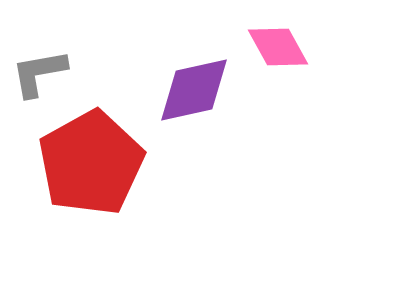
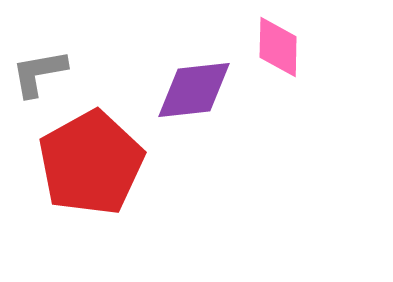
pink diamond: rotated 30 degrees clockwise
purple diamond: rotated 6 degrees clockwise
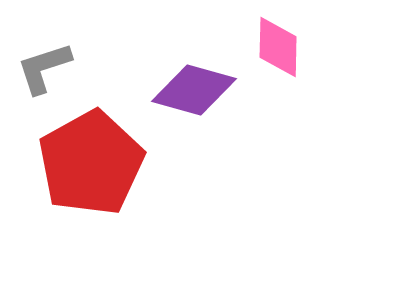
gray L-shape: moved 5 px right, 5 px up; rotated 8 degrees counterclockwise
purple diamond: rotated 22 degrees clockwise
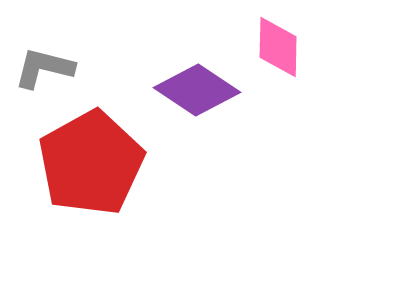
gray L-shape: rotated 32 degrees clockwise
purple diamond: moved 3 px right; rotated 18 degrees clockwise
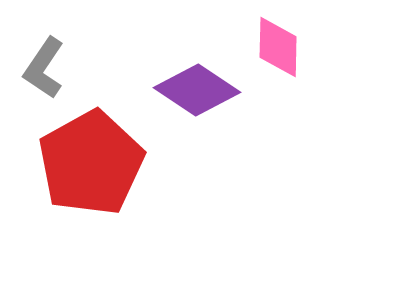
gray L-shape: rotated 70 degrees counterclockwise
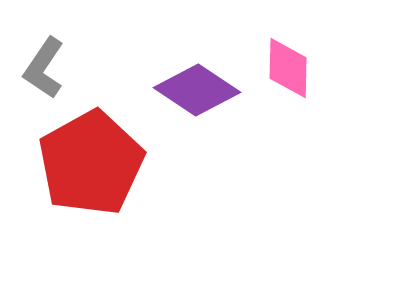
pink diamond: moved 10 px right, 21 px down
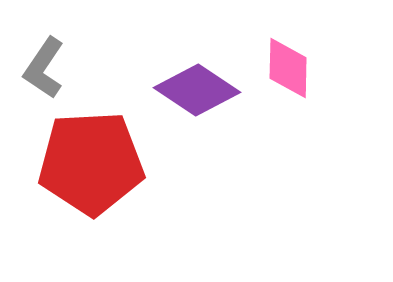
red pentagon: rotated 26 degrees clockwise
